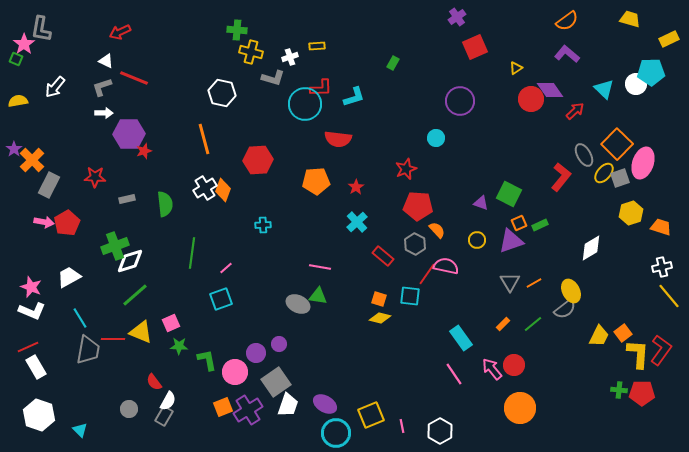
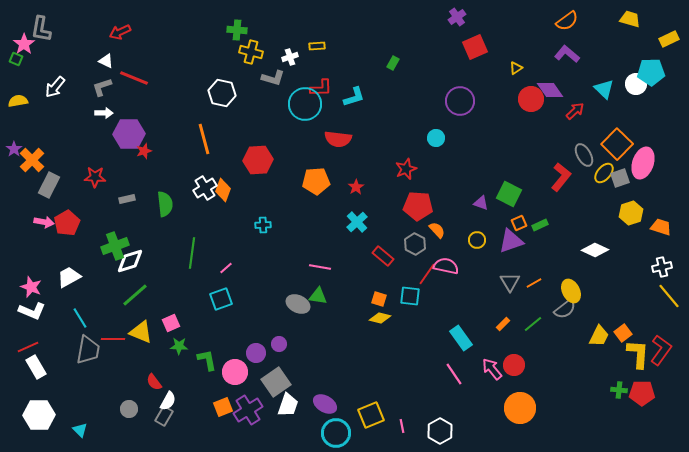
white diamond at (591, 248): moved 4 px right, 2 px down; rotated 56 degrees clockwise
white hexagon at (39, 415): rotated 20 degrees counterclockwise
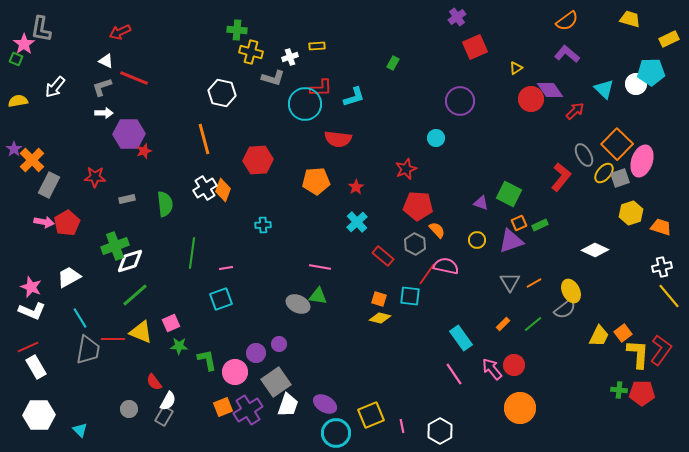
pink ellipse at (643, 163): moved 1 px left, 2 px up
pink line at (226, 268): rotated 32 degrees clockwise
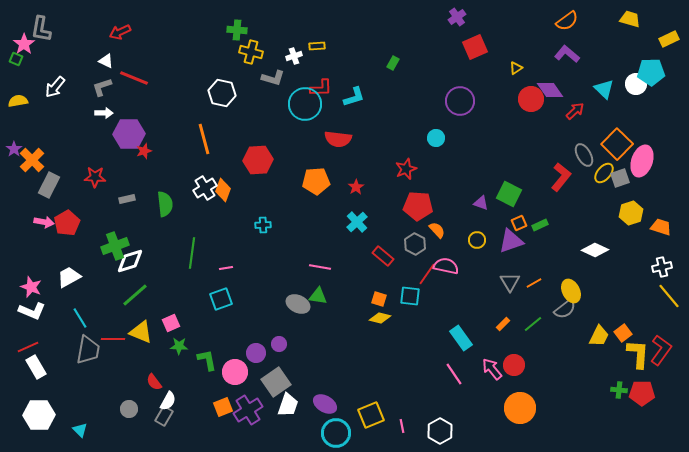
white cross at (290, 57): moved 4 px right, 1 px up
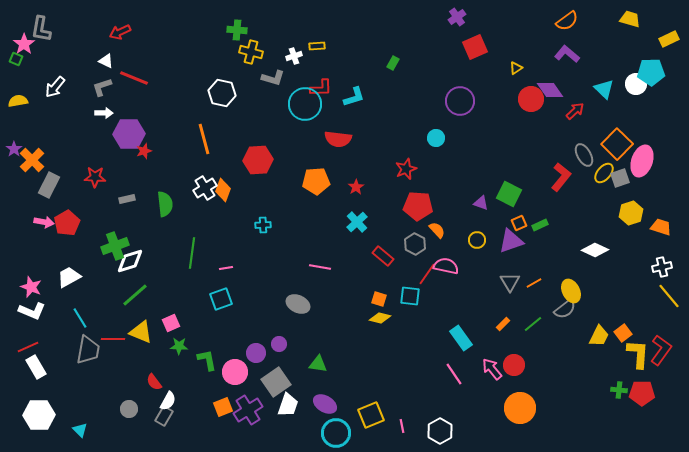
green triangle at (318, 296): moved 68 px down
